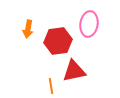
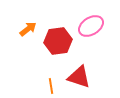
pink ellipse: moved 2 px right, 2 px down; rotated 50 degrees clockwise
orange arrow: rotated 138 degrees counterclockwise
red triangle: moved 5 px right, 6 px down; rotated 30 degrees clockwise
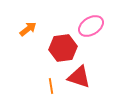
red hexagon: moved 5 px right, 7 px down
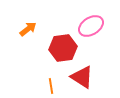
red triangle: moved 3 px right; rotated 15 degrees clockwise
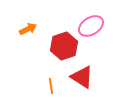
orange arrow: rotated 12 degrees clockwise
red hexagon: moved 1 px right, 2 px up; rotated 12 degrees counterclockwise
